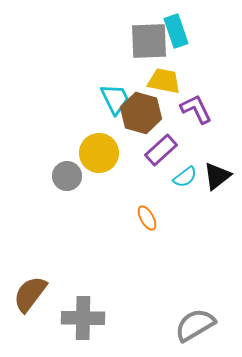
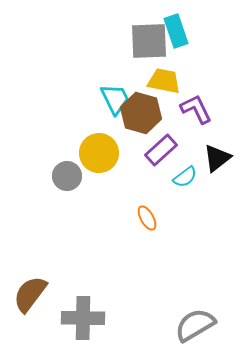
black triangle: moved 18 px up
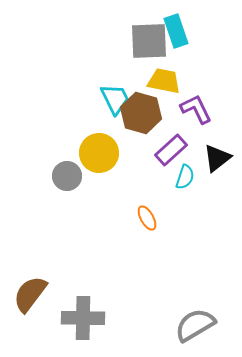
purple rectangle: moved 10 px right
cyan semicircle: rotated 35 degrees counterclockwise
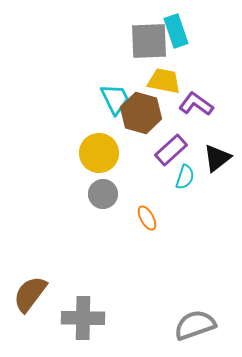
purple L-shape: moved 5 px up; rotated 28 degrees counterclockwise
gray circle: moved 36 px right, 18 px down
gray semicircle: rotated 12 degrees clockwise
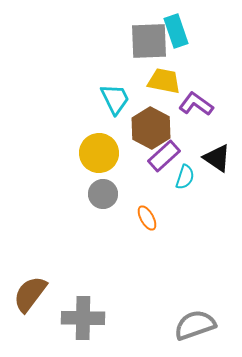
brown hexagon: moved 10 px right, 15 px down; rotated 12 degrees clockwise
purple rectangle: moved 7 px left, 6 px down
black triangle: rotated 48 degrees counterclockwise
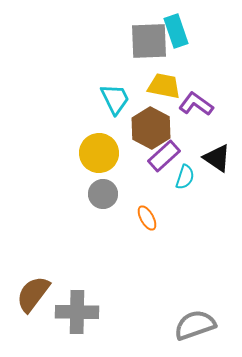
yellow trapezoid: moved 5 px down
brown semicircle: moved 3 px right
gray cross: moved 6 px left, 6 px up
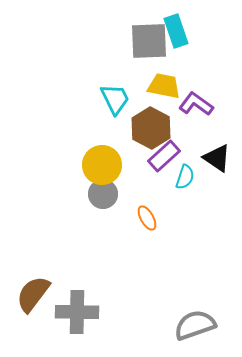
yellow circle: moved 3 px right, 12 px down
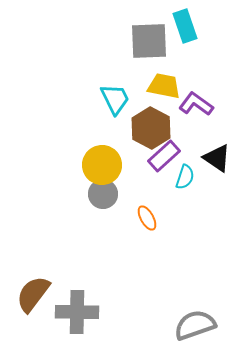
cyan rectangle: moved 9 px right, 5 px up
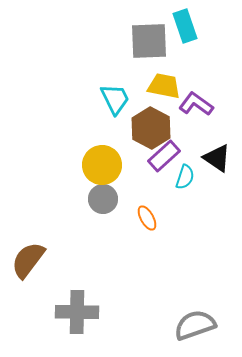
gray circle: moved 5 px down
brown semicircle: moved 5 px left, 34 px up
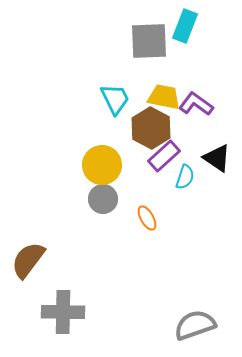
cyan rectangle: rotated 40 degrees clockwise
yellow trapezoid: moved 11 px down
gray cross: moved 14 px left
